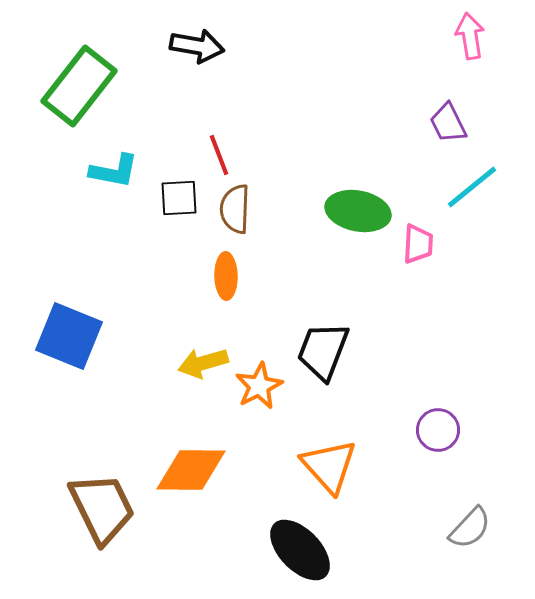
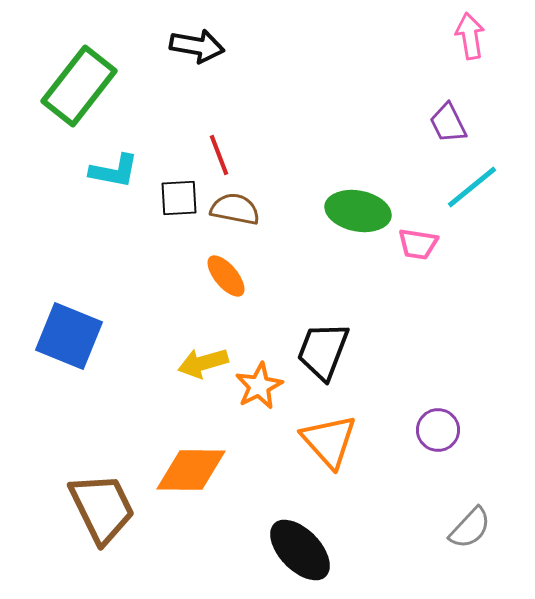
brown semicircle: rotated 99 degrees clockwise
pink trapezoid: rotated 96 degrees clockwise
orange ellipse: rotated 39 degrees counterclockwise
orange triangle: moved 25 px up
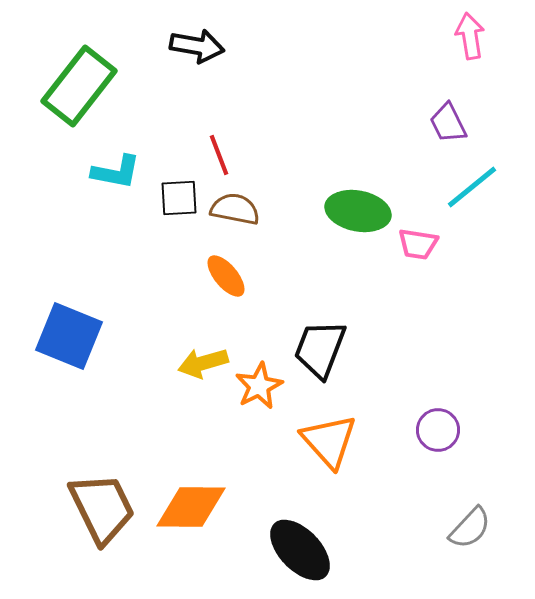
cyan L-shape: moved 2 px right, 1 px down
black trapezoid: moved 3 px left, 2 px up
orange diamond: moved 37 px down
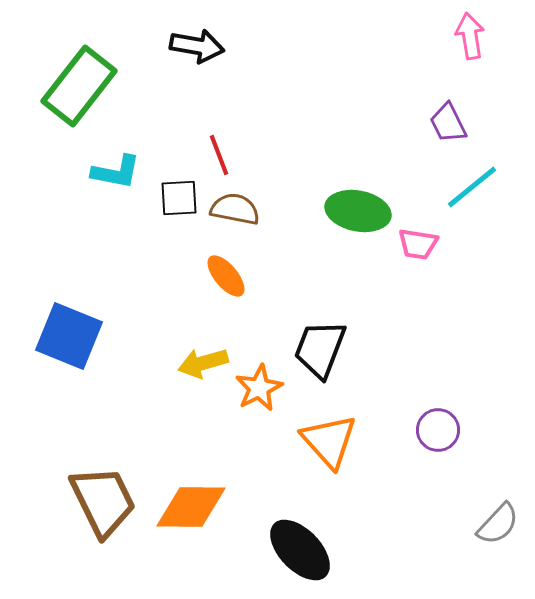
orange star: moved 2 px down
brown trapezoid: moved 1 px right, 7 px up
gray semicircle: moved 28 px right, 4 px up
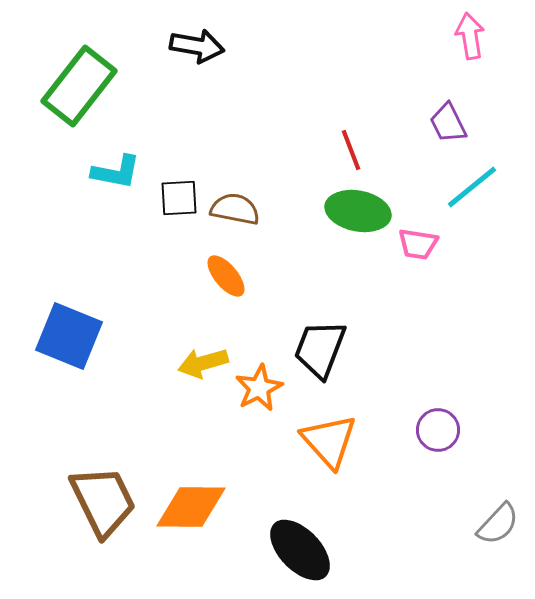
red line: moved 132 px right, 5 px up
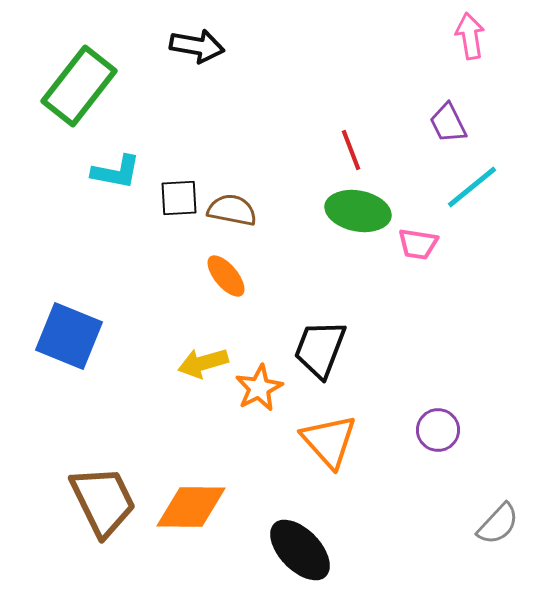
brown semicircle: moved 3 px left, 1 px down
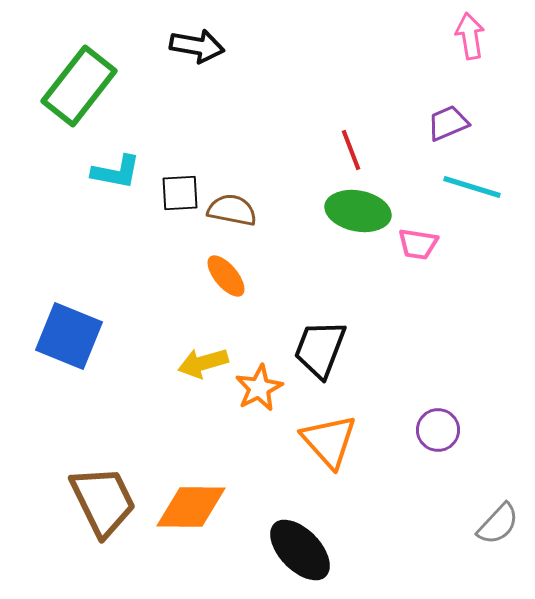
purple trapezoid: rotated 93 degrees clockwise
cyan line: rotated 56 degrees clockwise
black square: moved 1 px right, 5 px up
